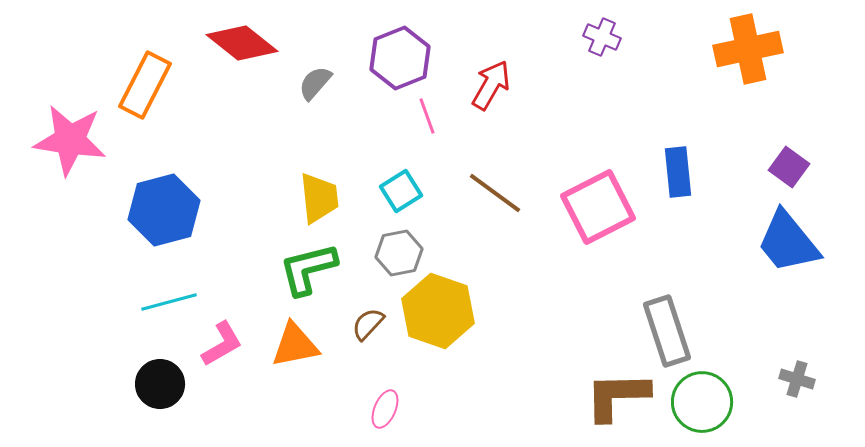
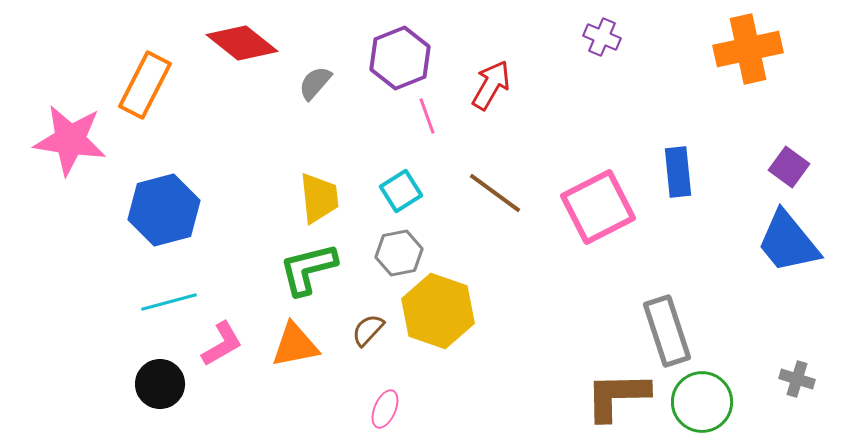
brown semicircle: moved 6 px down
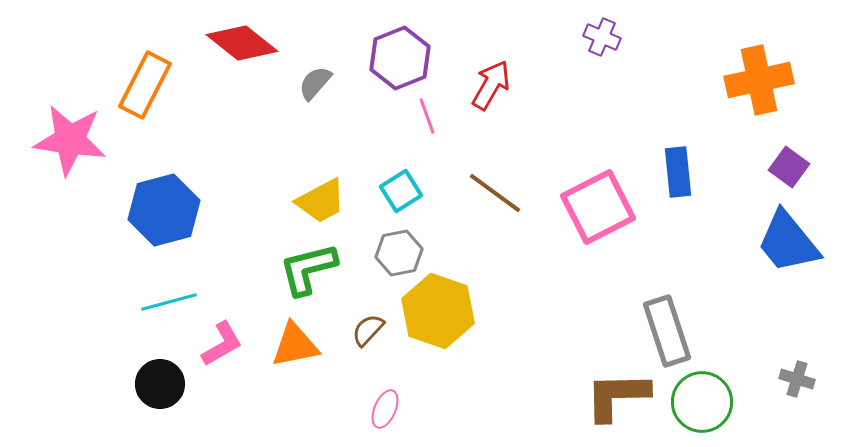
orange cross: moved 11 px right, 31 px down
yellow trapezoid: moved 2 px right, 3 px down; rotated 68 degrees clockwise
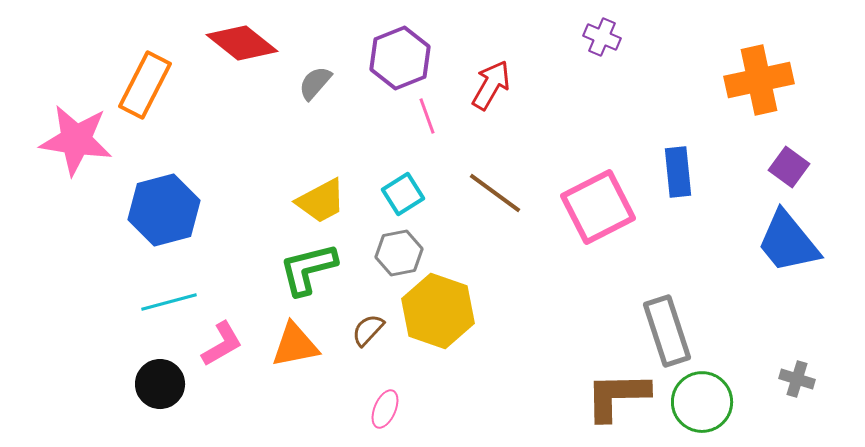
pink star: moved 6 px right
cyan square: moved 2 px right, 3 px down
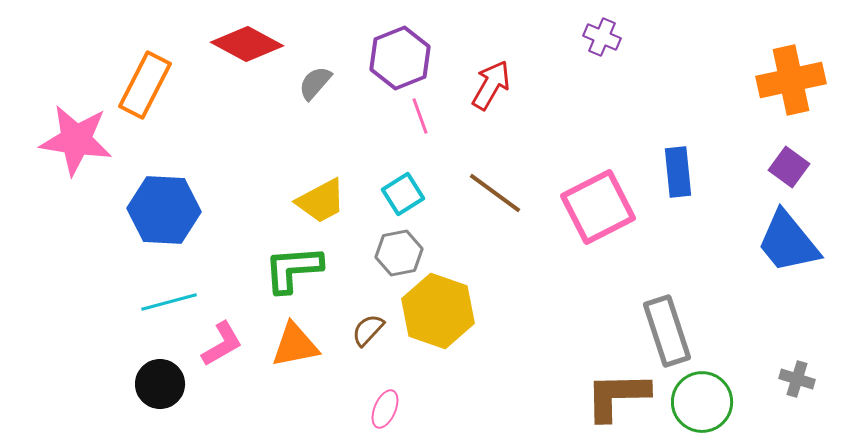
red diamond: moved 5 px right, 1 px down; rotated 10 degrees counterclockwise
orange cross: moved 32 px right
pink line: moved 7 px left
blue hexagon: rotated 18 degrees clockwise
green L-shape: moved 15 px left; rotated 10 degrees clockwise
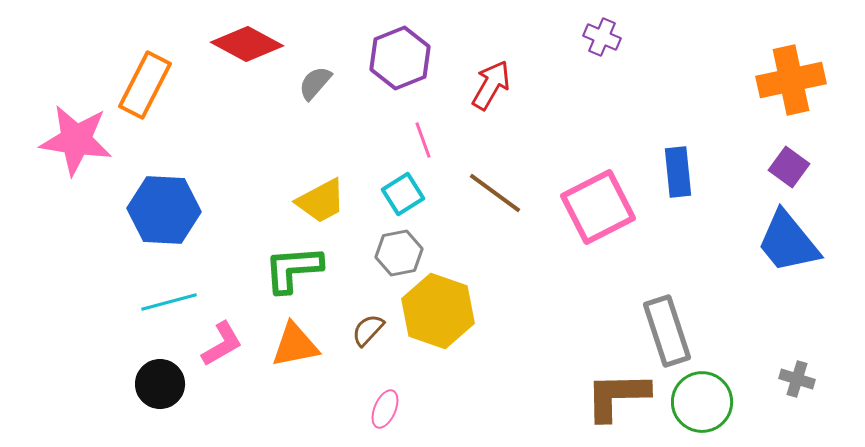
pink line: moved 3 px right, 24 px down
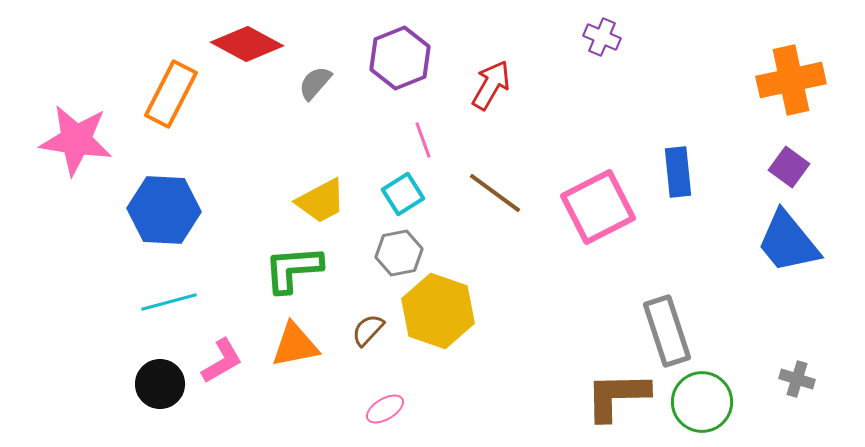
orange rectangle: moved 26 px right, 9 px down
pink L-shape: moved 17 px down
pink ellipse: rotated 36 degrees clockwise
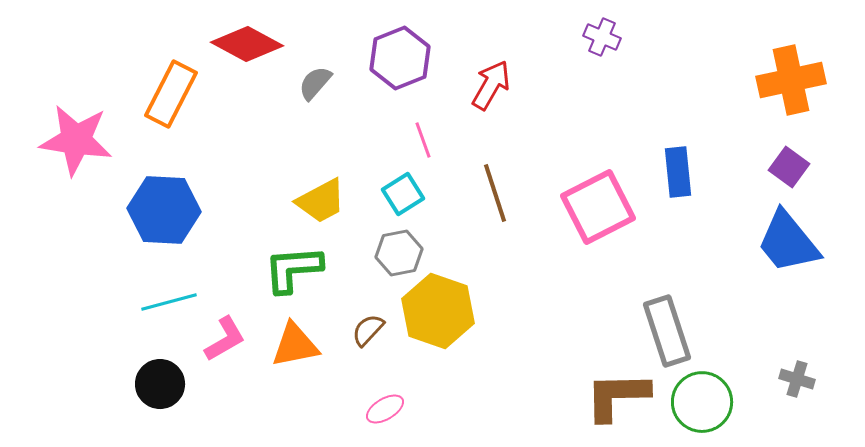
brown line: rotated 36 degrees clockwise
pink L-shape: moved 3 px right, 22 px up
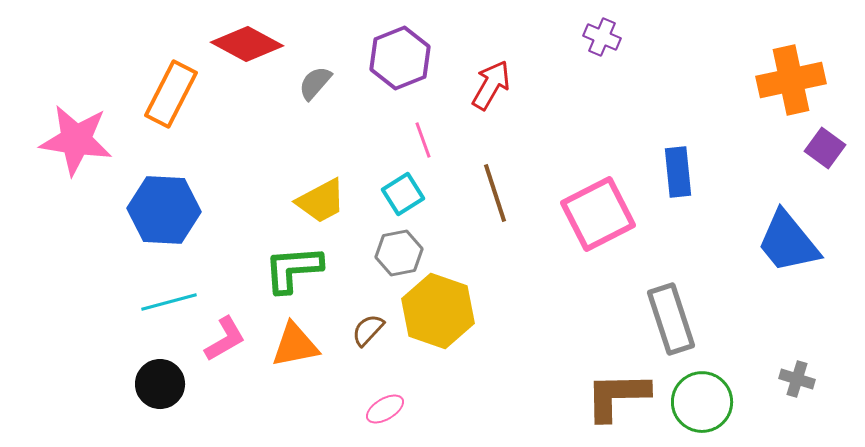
purple square: moved 36 px right, 19 px up
pink square: moved 7 px down
gray rectangle: moved 4 px right, 12 px up
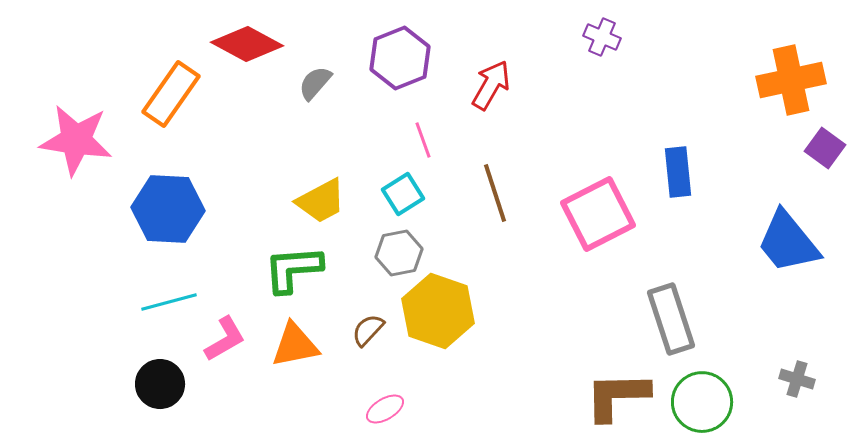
orange rectangle: rotated 8 degrees clockwise
blue hexagon: moved 4 px right, 1 px up
